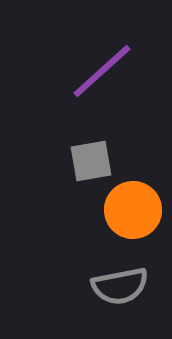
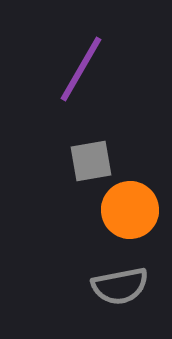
purple line: moved 21 px left, 2 px up; rotated 18 degrees counterclockwise
orange circle: moved 3 px left
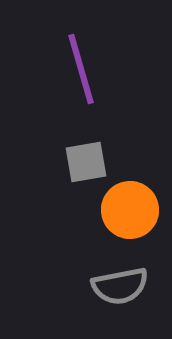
purple line: rotated 46 degrees counterclockwise
gray square: moved 5 px left, 1 px down
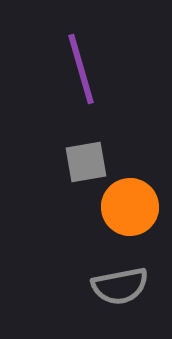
orange circle: moved 3 px up
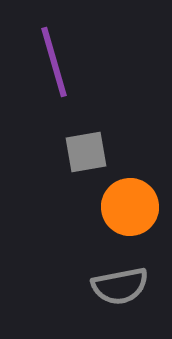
purple line: moved 27 px left, 7 px up
gray square: moved 10 px up
